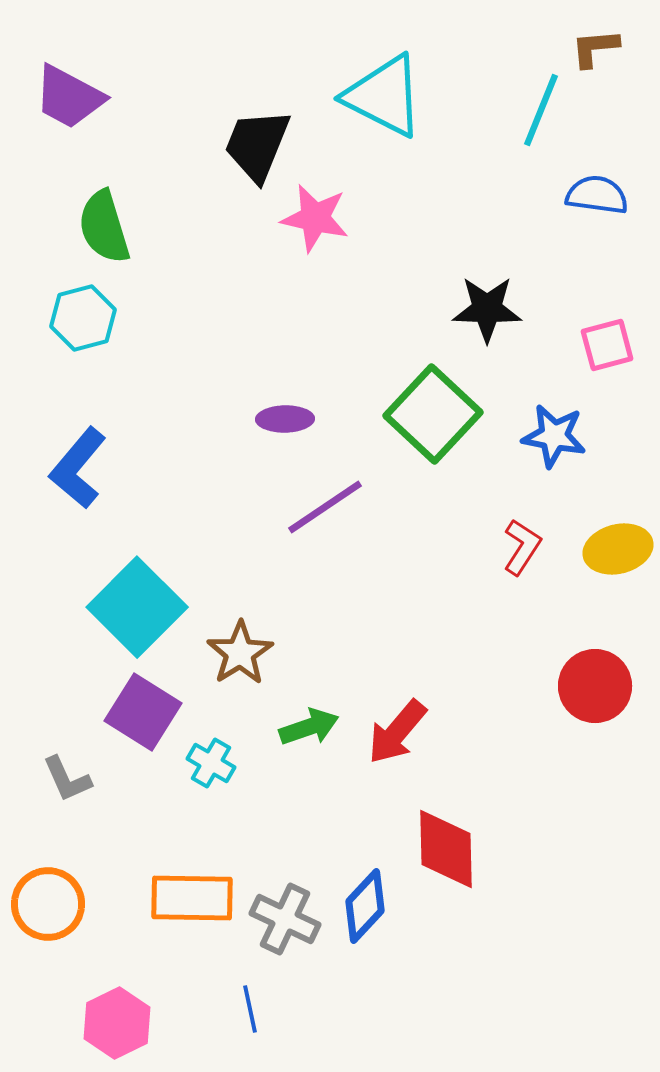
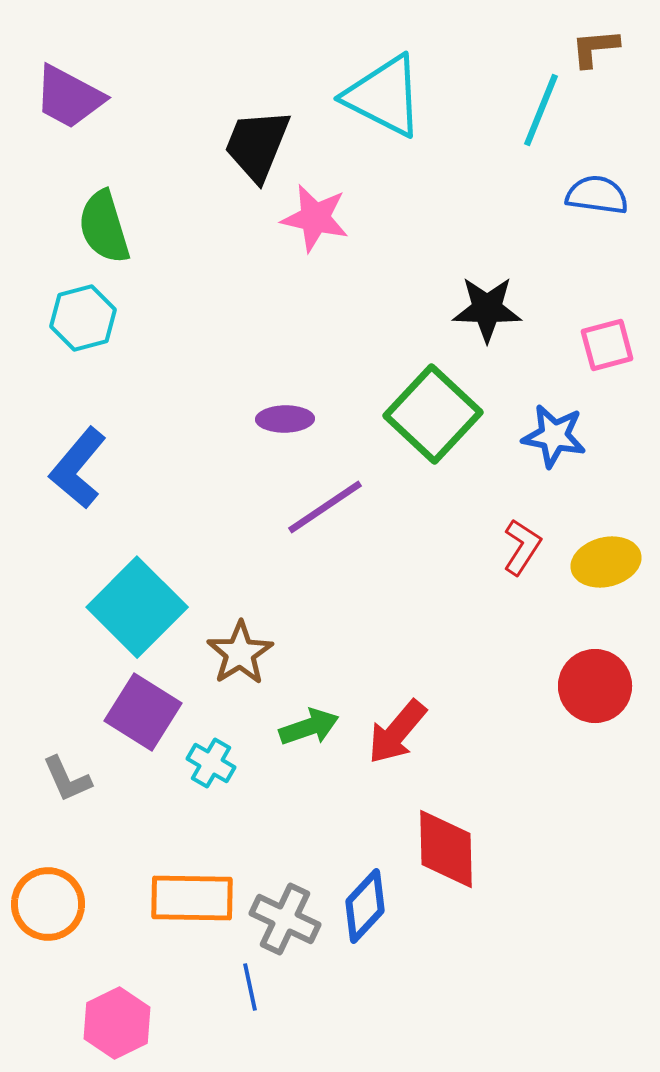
yellow ellipse: moved 12 px left, 13 px down
blue line: moved 22 px up
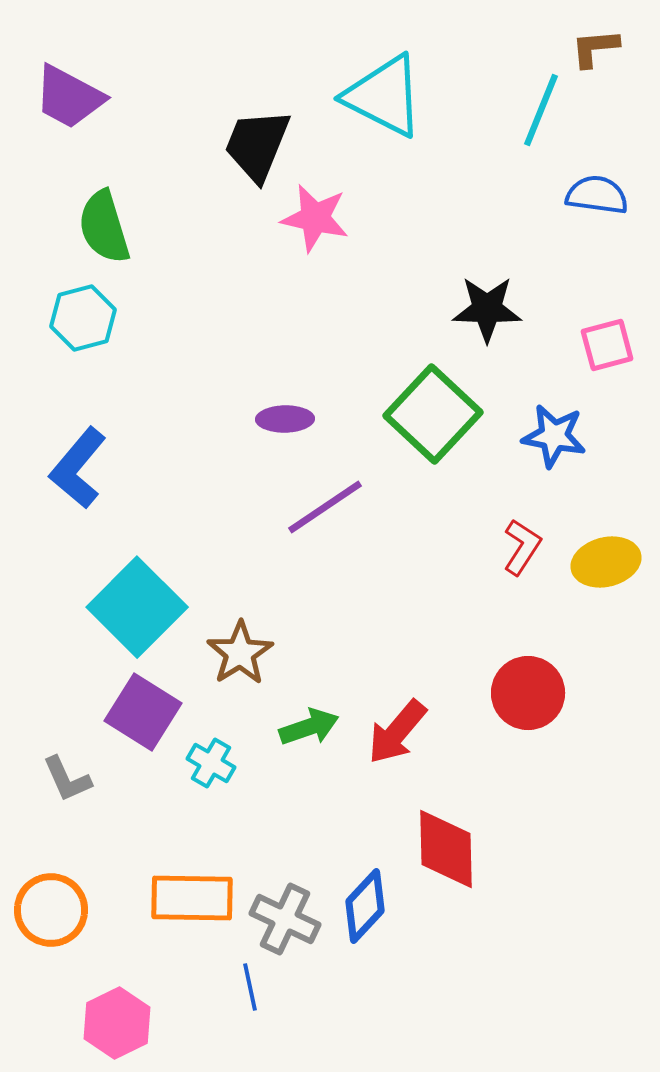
red circle: moved 67 px left, 7 px down
orange circle: moved 3 px right, 6 px down
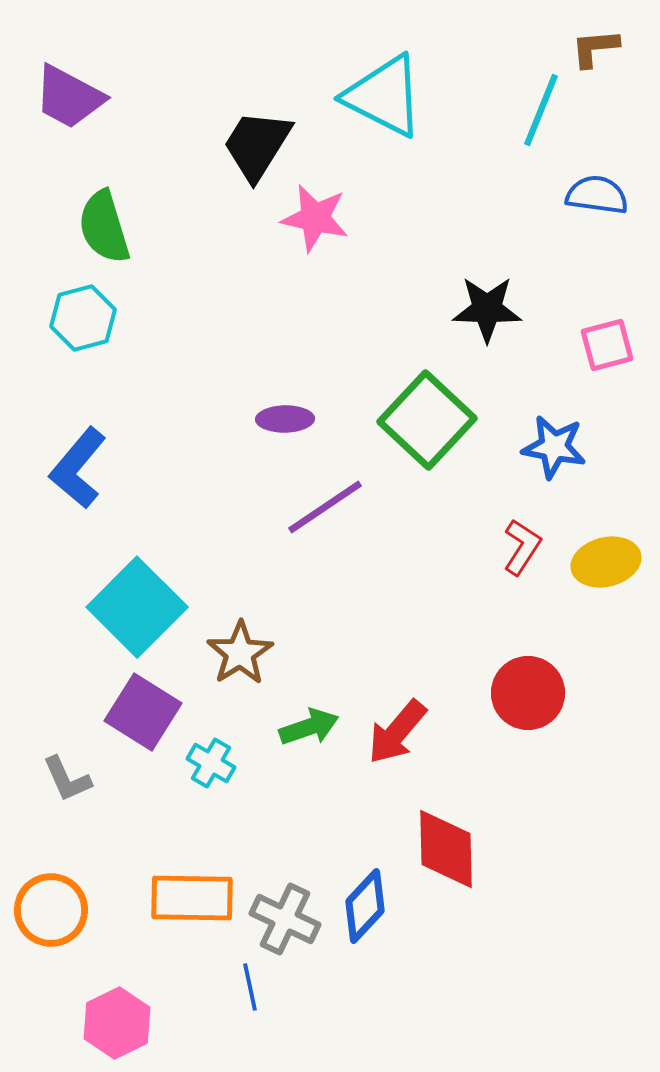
black trapezoid: rotated 10 degrees clockwise
green square: moved 6 px left, 6 px down
blue star: moved 11 px down
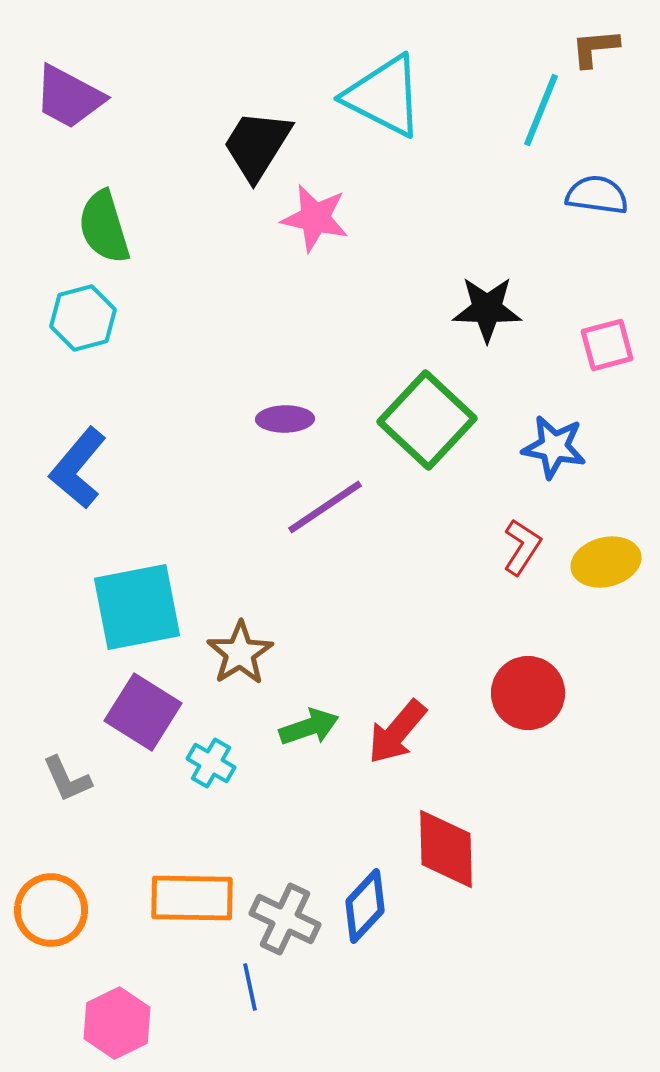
cyan square: rotated 34 degrees clockwise
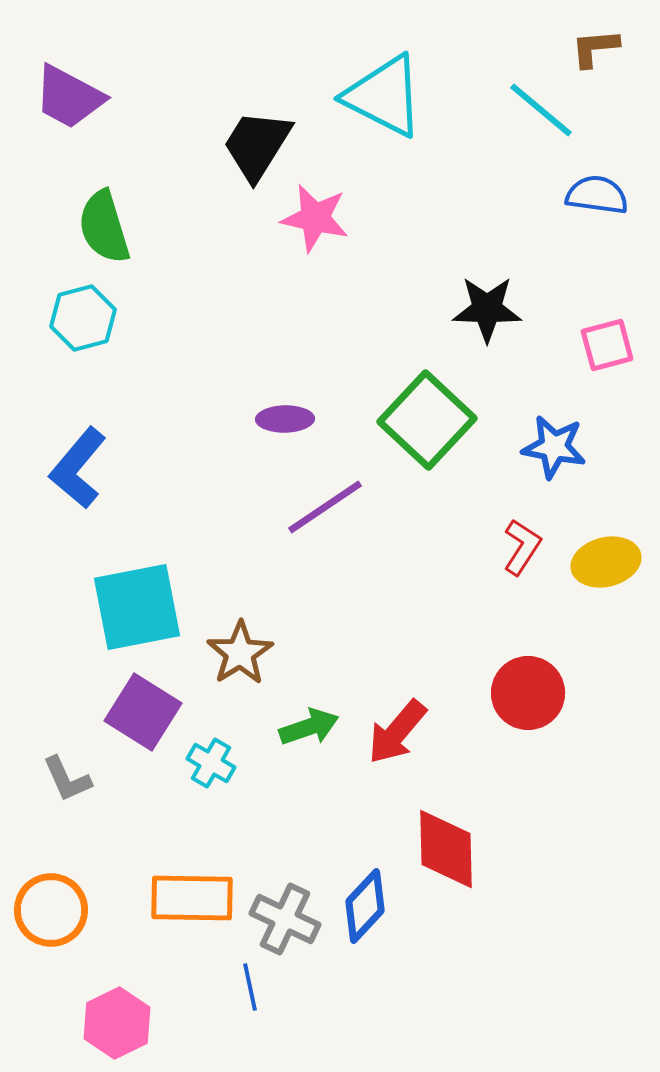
cyan line: rotated 72 degrees counterclockwise
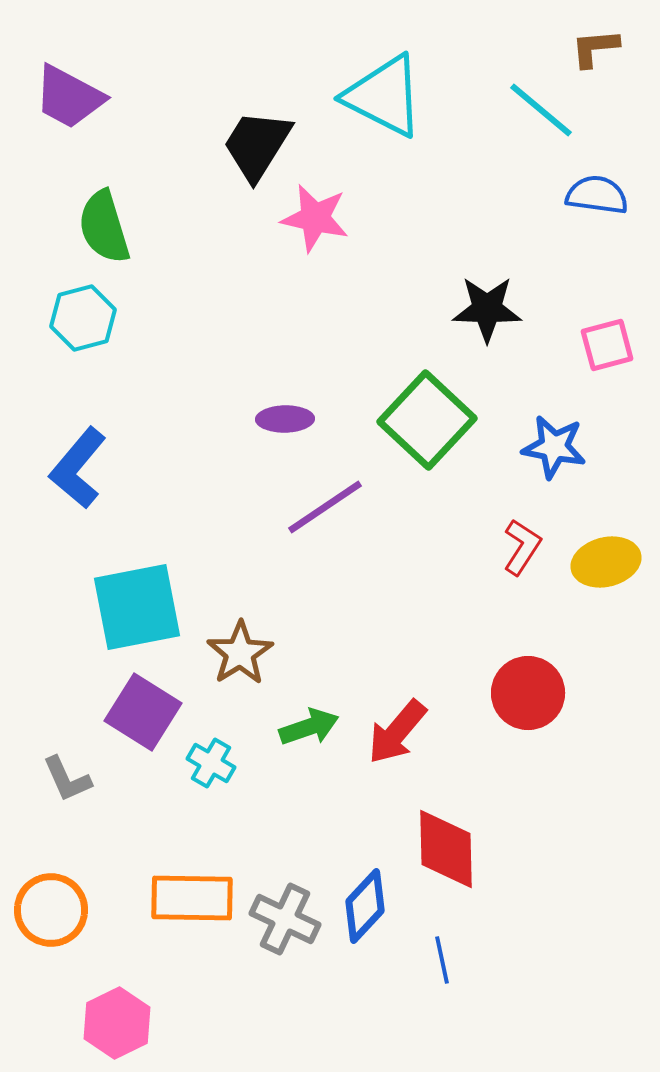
blue line: moved 192 px right, 27 px up
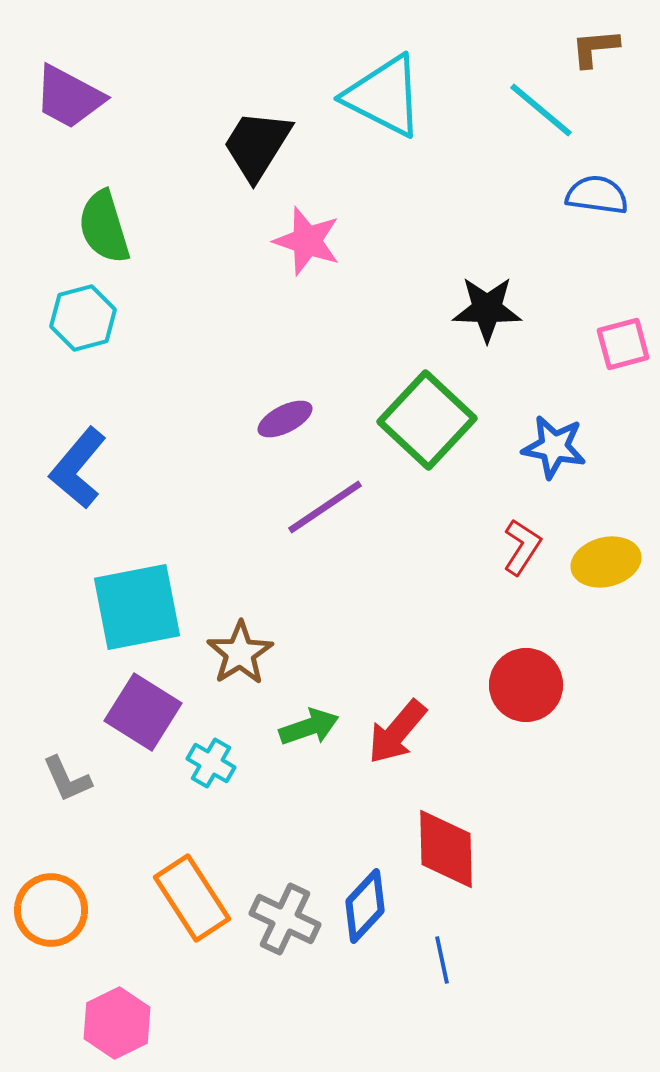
pink star: moved 8 px left, 23 px down; rotated 6 degrees clockwise
pink square: moved 16 px right, 1 px up
purple ellipse: rotated 26 degrees counterclockwise
red circle: moved 2 px left, 8 px up
orange rectangle: rotated 56 degrees clockwise
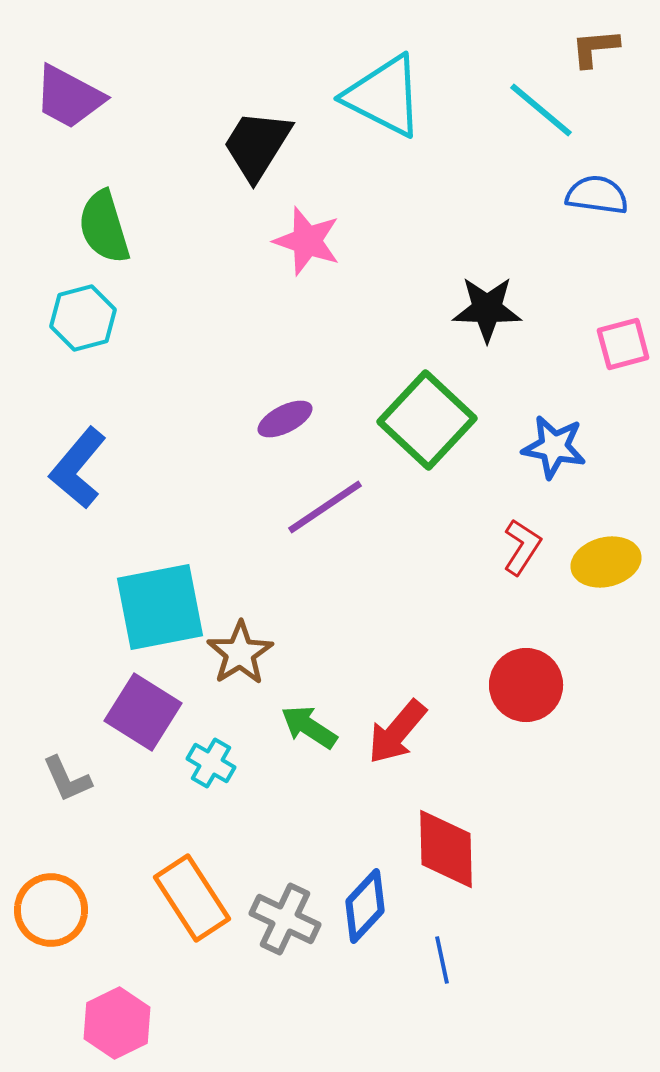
cyan square: moved 23 px right
green arrow: rotated 128 degrees counterclockwise
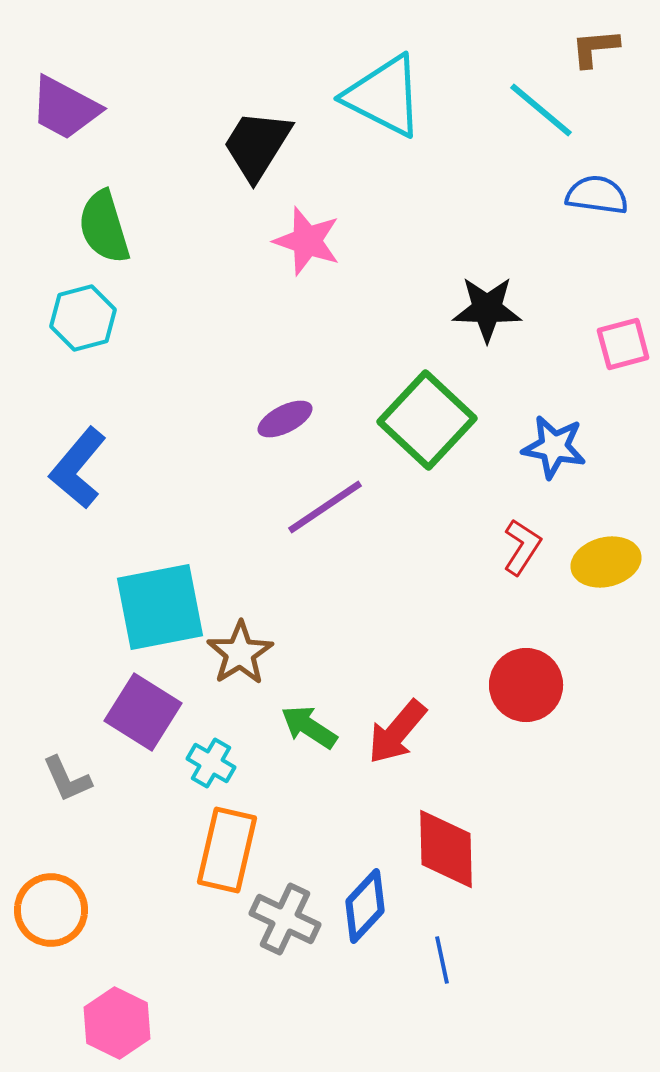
purple trapezoid: moved 4 px left, 11 px down
orange rectangle: moved 35 px right, 48 px up; rotated 46 degrees clockwise
pink hexagon: rotated 8 degrees counterclockwise
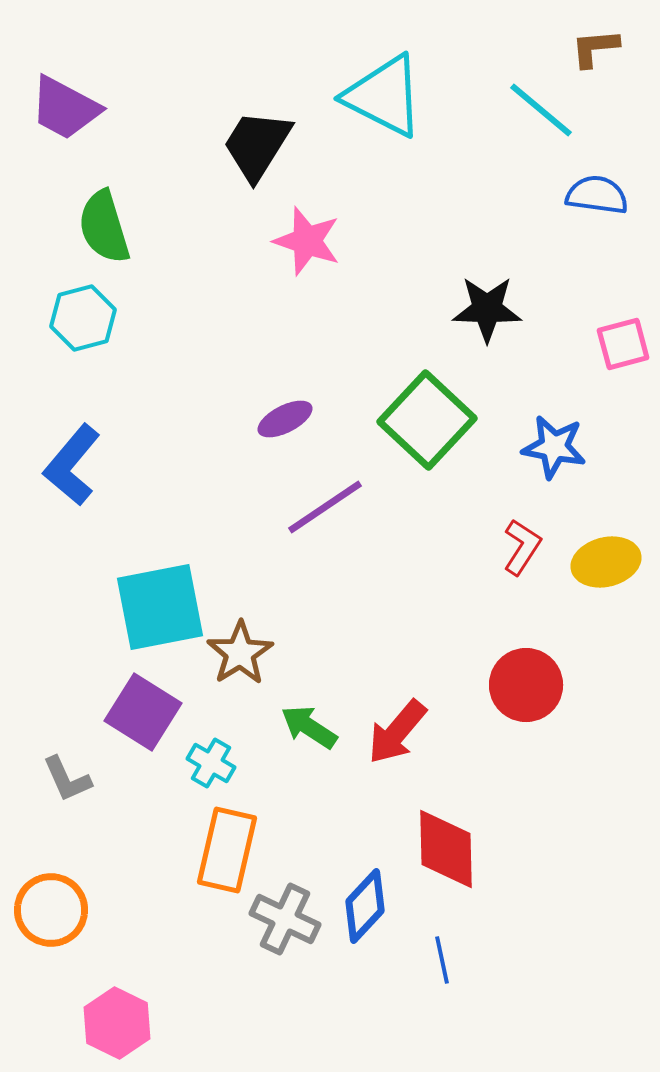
blue L-shape: moved 6 px left, 3 px up
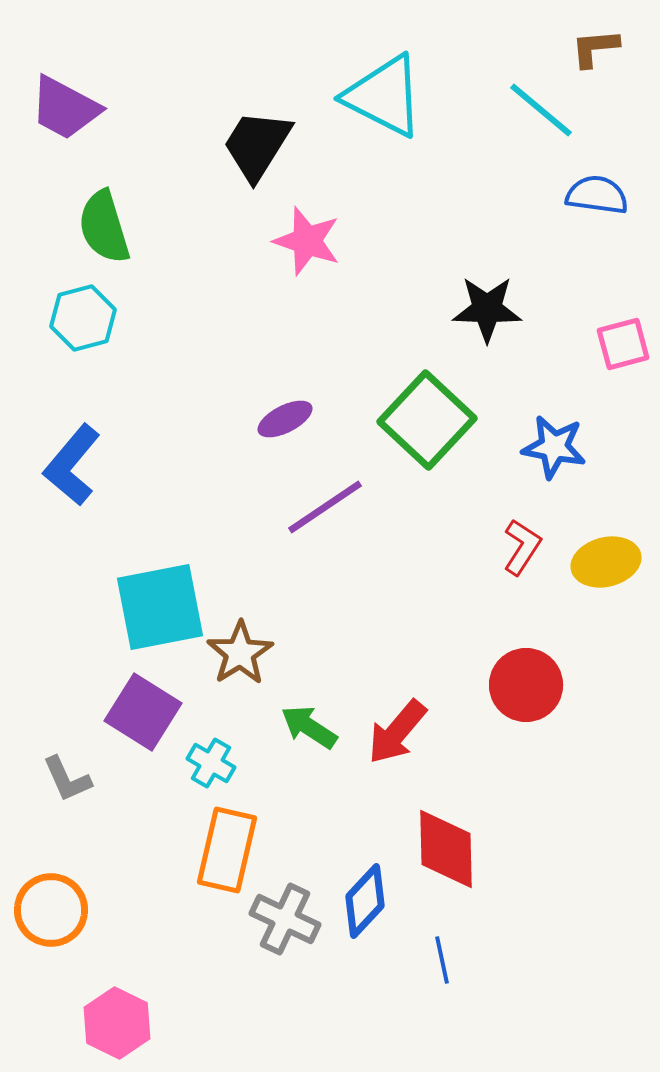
blue diamond: moved 5 px up
